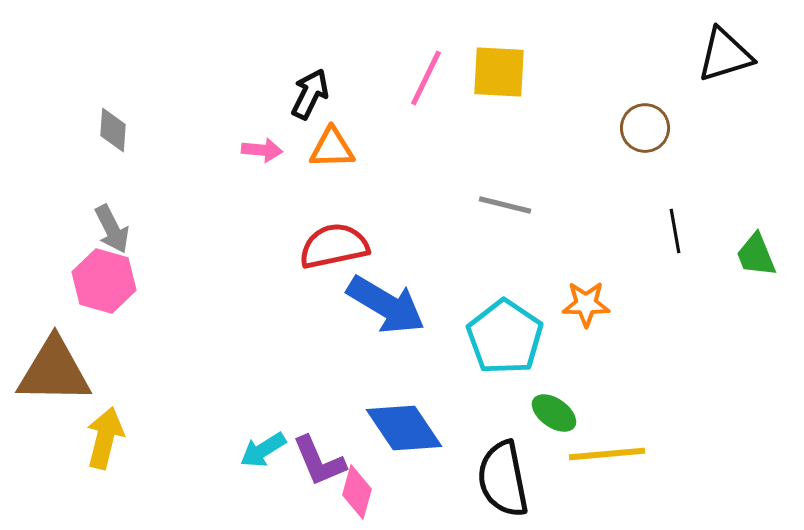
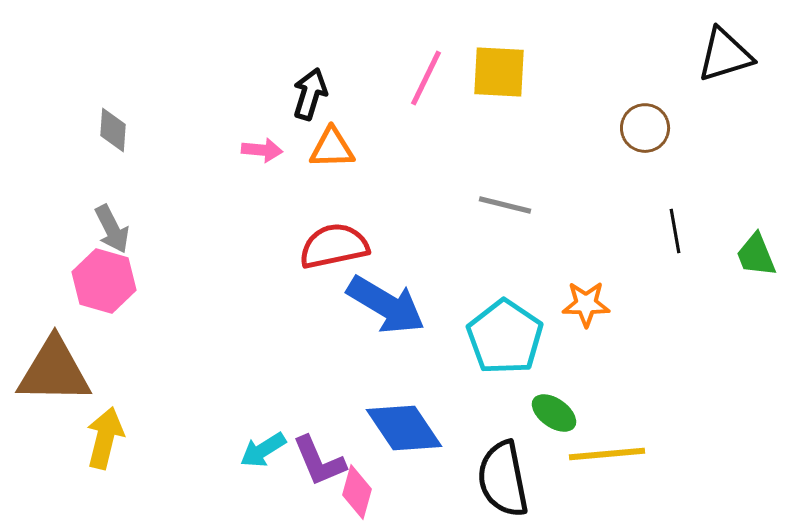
black arrow: rotated 9 degrees counterclockwise
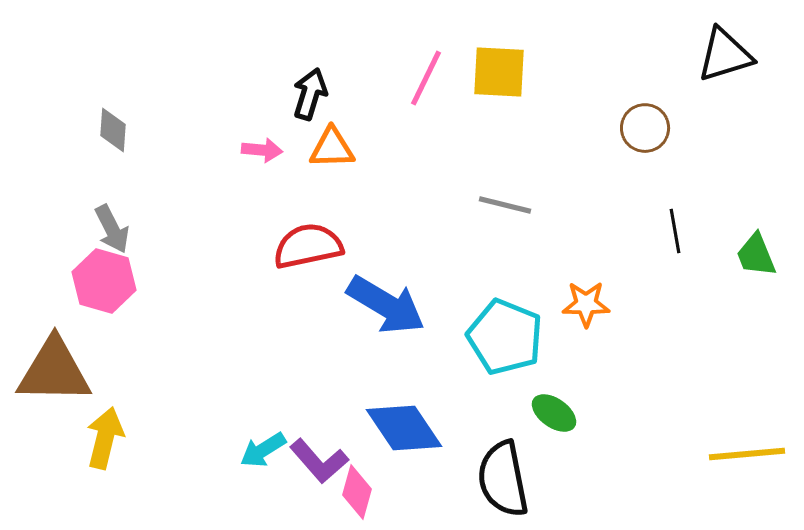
red semicircle: moved 26 px left
cyan pentagon: rotated 12 degrees counterclockwise
yellow line: moved 140 px right
purple L-shape: rotated 18 degrees counterclockwise
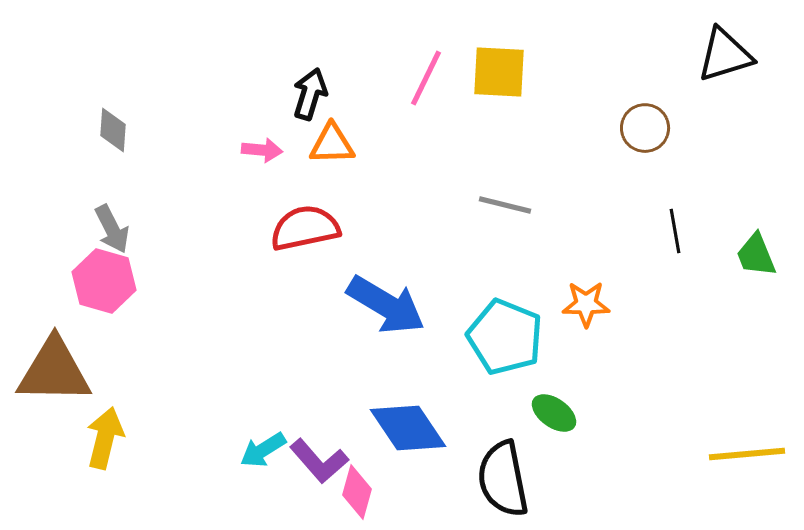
orange triangle: moved 4 px up
red semicircle: moved 3 px left, 18 px up
blue diamond: moved 4 px right
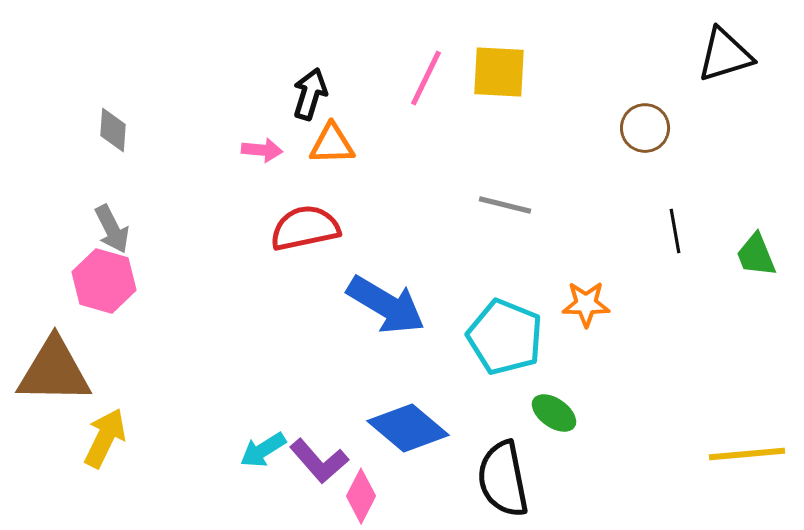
blue diamond: rotated 16 degrees counterclockwise
yellow arrow: rotated 12 degrees clockwise
pink diamond: moved 4 px right, 4 px down; rotated 12 degrees clockwise
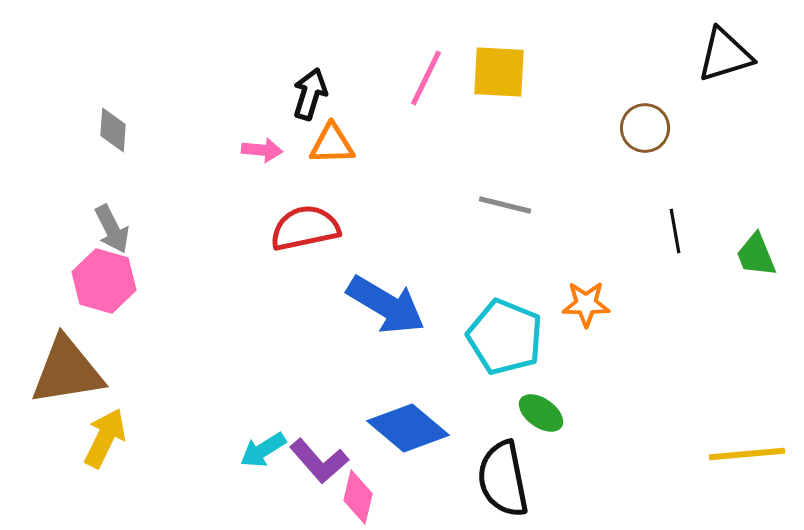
brown triangle: moved 13 px right; rotated 10 degrees counterclockwise
green ellipse: moved 13 px left
pink diamond: moved 3 px left, 1 px down; rotated 14 degrees counterclockwise
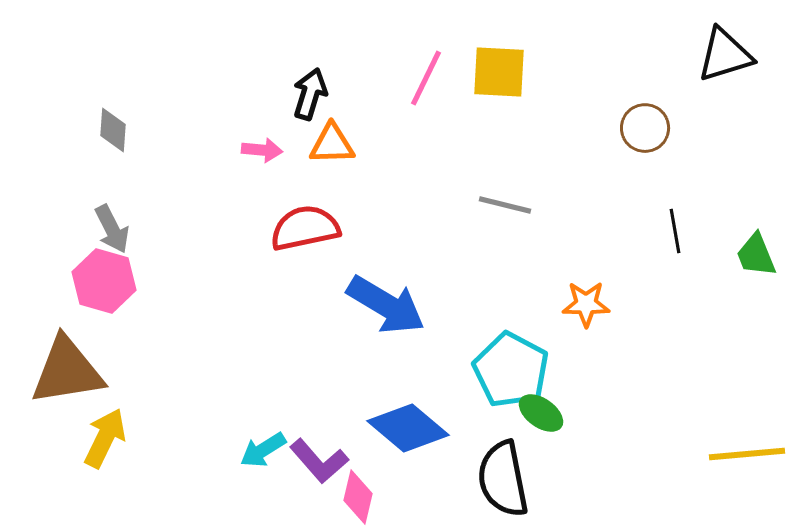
cyan pentagon: moved 6 px right, 33 px down; rotated 6 degrees clockwise
